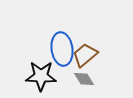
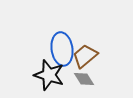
brown trapezoid: moved 1 px down
black star: moved 8 px right, 1 px up; rotated 16 degrees clockwise
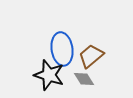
brown trapezoid: moved 6 px right
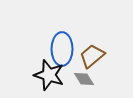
blue ellipse: rotated 8 degrees clockwise
brown trapezoid: moved 1 px right
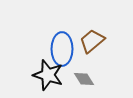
brown trapezoid: moved 15 px up
black star: moved 1 px left
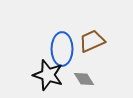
brown trapezoid: rotated 16 degrees clockwise
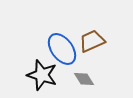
blue ellipse: rotated 36 degrees counterclockwise
black star: moved 6 px left
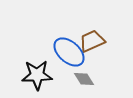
blue ellipse: moved 7 px right, 3 px down; rotated 12 degrees counterclockwise
black star: moved 5 px left; rotated 20 degrees counterclockwise
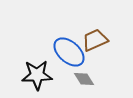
brown trapezoid: moved 3 px right, 1 px up
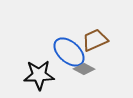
black star: moved 2 px right
gray diamond: moved 10 px up; rotated 30 degrees counterclockwise
